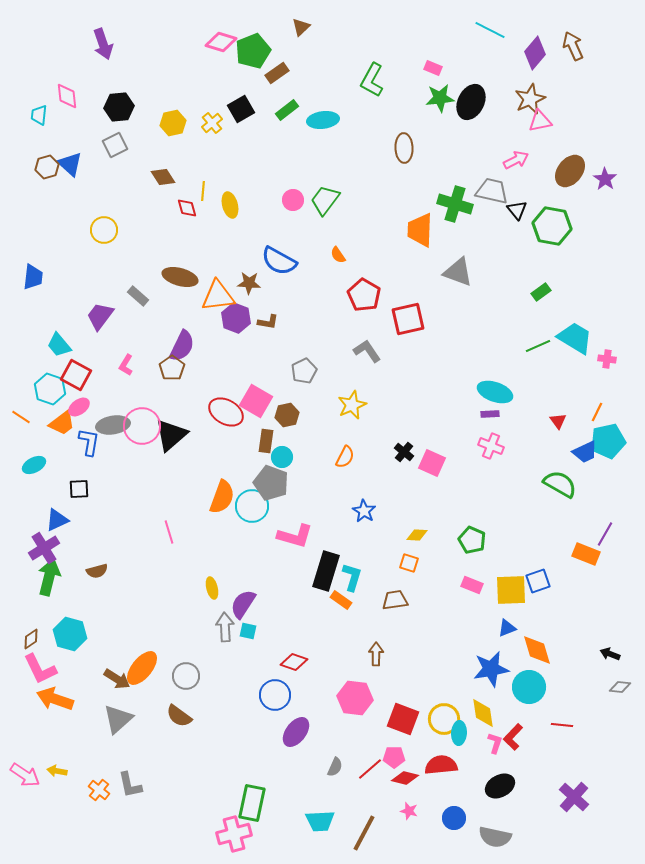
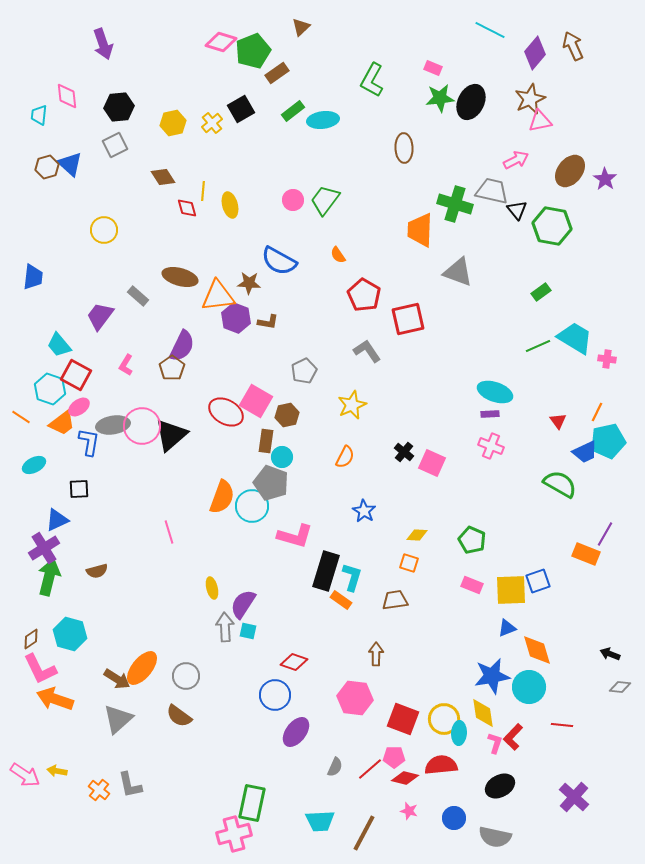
green rectangle at (287, 110): moved 6 px right, 1 px down
blue star at (491, 669): moved 1 px right, 7 px down
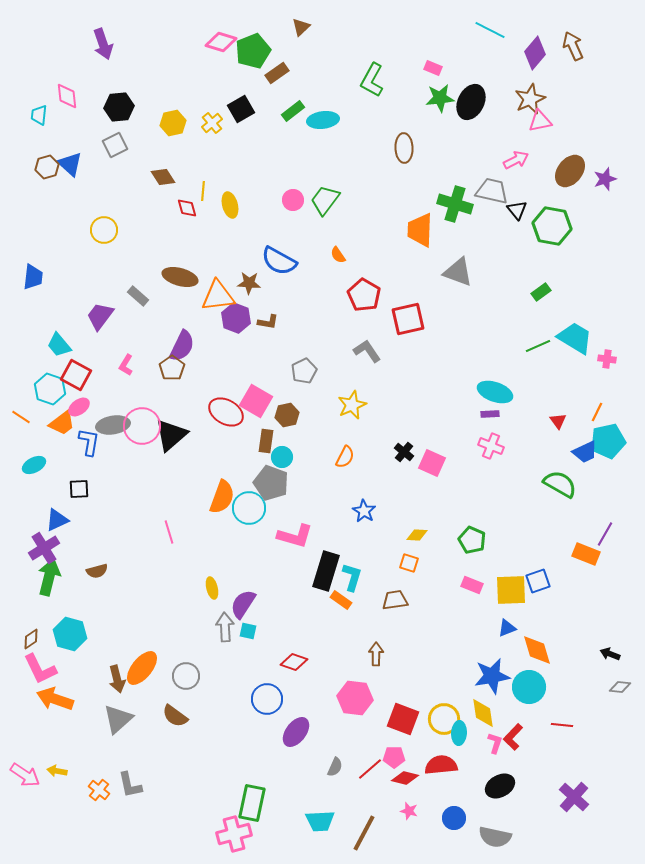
purple star at (605, 179): rotated 20 degrees clockwise
cyan circle at (252, 506): moved 3 px left, 2 px down
brown arrow at (117, 679): rotated 44 degrees clockwise
blue circle at (275, 695): moved 8 px left, 4 px down
brown semicircle at (179, 716): moved 4 px left
